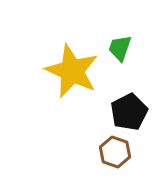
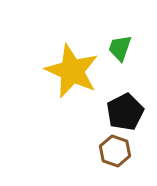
black pentagon: moved 4 px left
brown hexagon: moved 1 px up
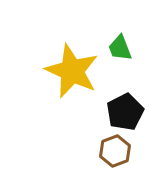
green trapezoid: rotated 40 degrees counterclockwise
brown hexagon: rotated 20 degrees clockwise
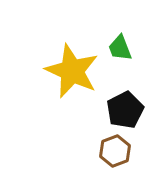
black pentagon: moved 2 px up
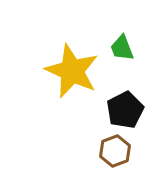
green trapezoid: moved 2 px right
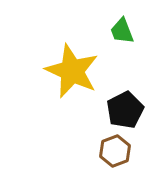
green trapezoid: moved 17 px up
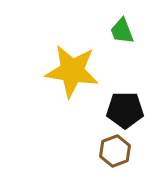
yellow star: rotated 16 degrees counterclockwise
black pentagon: rotated 27 degrees clockwise
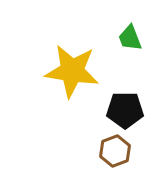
green trapezoid: moved 8 px right, 7 px down
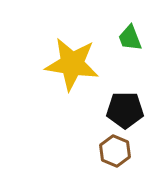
yellow star: moved 7 px up
brown hexagon: rotated 16 degrees counterclockwise
